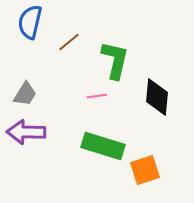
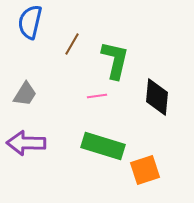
brown line: moved 3 px right, 2 px down; rotated 20 degrees counterclockwise
purple arrow: moved 11 px down
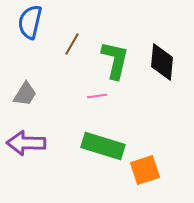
black diamond: moved 5 px right, 35 px up
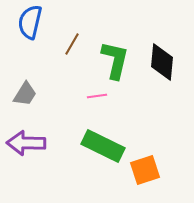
green rectangle: rotated 9 degrees clockwise
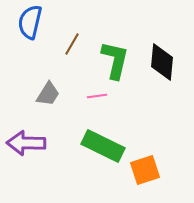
gray trapezoid: moved 23 px right
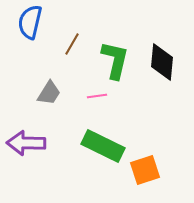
gray trapezoid: moved 1 px right, 1 px up
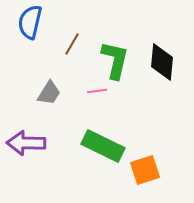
pink line: moved 5 px up
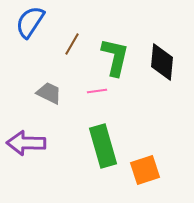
blue semicircle: rotated 20 degrees clockwise
green L-shape: moved 3 px up
gray trapezoid: rotated 96 degrees counterclockwise
green rectangle: rotated 48 degrees clockwise
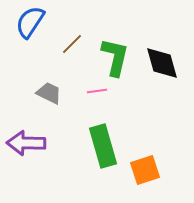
brown line: rotated 15 degrees clockwise
black diamond: moved 1 px down; rotated 21 degrees counterclockwise
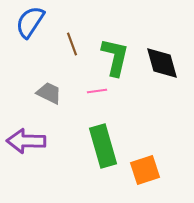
brown line: rotated 65 degrees counterclockwise
purple arrow: moved 2 px up
